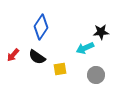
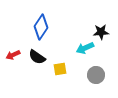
red arrow: rotated 24 degrees clockwise
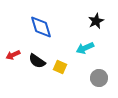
blue diamond: rotated 50 degrees counterclockwise
black star: moved 5 px left, 11 px up; rotated 21 degrees counterclockwise
black semicircle: moved 4 px down
yellow square: moved 2 px up; rotated 32 degrees clockwise
gray circle: moved 3 px right, 3 px down
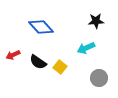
black star: rotated 21 degrees clockwise
blue diamond: rotated 25 degrees counterclockwise
cyan arrow: moved 1 px right
black semicircle: moved 1 px right, 1 px down
yellow square: rotated 16 degrees clockwise
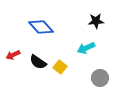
gray circle: moved 1 px right
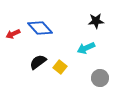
blue diamond: moved 1 px left, 1 px down
red arrow: moved 21 px up
black semicircle: rotated 108 degrees clockwise
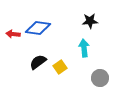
black star: moved 6 px left
blue diamond: moved 2 px left; rotated 40 degrees counterclockwise
red arrow: rotated 32 degrees clockwise
cyan arrow: moved 2 px left; rotated 108 degrees clockwise
yellow square: rotated 16 degrees clockwise
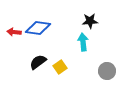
red arrow: moved 1 px right, 2 px up
cyan arrow: moved 1 px left, 6 px up
gray circle: moved 7 px right, 7 px up
